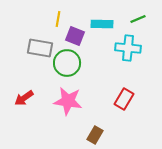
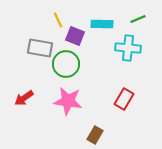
yellow line: moved 1 px down; rotated 35 degrees counterclockwise
green circle: moved 1 px left, 1 px down
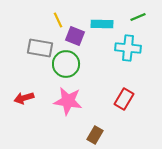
green line: moved 2 px up
red arrow: rotated 18 degrees clockwise
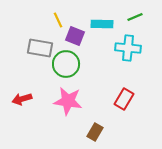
green line: moved 3 px left
red arrow: moved 2 px left, 1 px down
brown rectangle: moved 3 px up
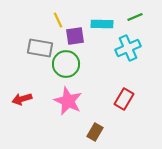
purple square: rotated 30 degrees counterclockwise
cyan cross: rotated 30 degrees counterclockwise
pink star: rotated 16 degrees clockwise
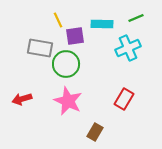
green line: moved 1 px right, 1 px down
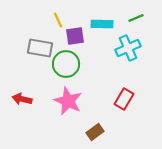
red arrow: rotated 30 degrees clockwise
brown rectangle: rotated 24 degrees clockwise
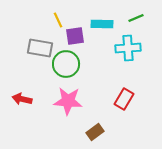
cyan cross: rotated 20 degrees clockwise
pink star: rotated 20 degrees counterclockwise
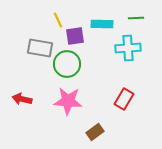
green line: rotated 21 degrees clockwise
green circle: moved 1 px right
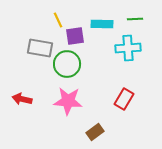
green line: moved 1 px left, 1 px down
